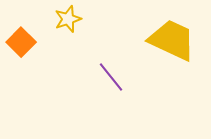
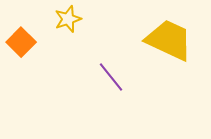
yellow trapezoid: moved 3 px left
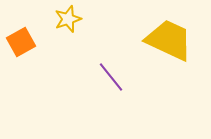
orange square: rotated 16 degrees clockwise
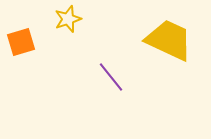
orange square: rotated 12 degrees clockwise
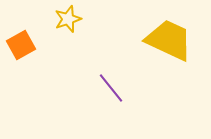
orange square: moved 3 px down; rotated 12 degrees counterclockwise
purple line: moved 11 px down
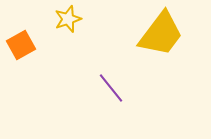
yellow trapezoid: moved 8 px left, 6 px up; rotated 102 degrees clockwise
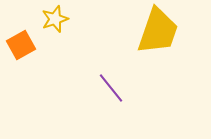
yellow star: moved 13 px left
yellow trapezoid: moved 3 px left, 3 px up; rotated 18 degrees counterclockwise
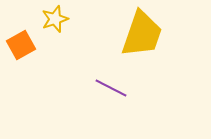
yellow trapezoid: moved 16 px left, 3 px down
purple line: rotated 24 degrees counterclockwise
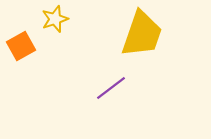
orange square: moved 1 px down
purple line: rotated 64 degrees counterclockwise
